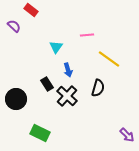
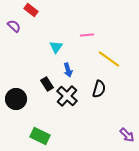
black semicircle: moved 1 px right, 1 px down
green rectangle: moved 3 px down
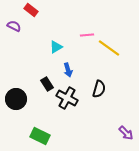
purple semicircle: rotated 16 degrees counterclockwise
cyan triangle: rotated 24 degrees clockwise
yellow line: moved 11 px up
black cross: moved 2 px down; rotated 15 degrees counterclockwise
purple arrow: moved 1 px left, 2 px up
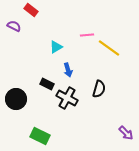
black rectangle: rotated 32 degrees counterclockwise
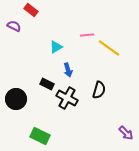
black semicircle: moved 1 px down
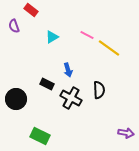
purple semicircle: rotated 136 degrees counterclockwise
pink line: rotated 32 degrees clockwise
cyan triangle: moved 4 px left, 10 px up
black semicircle: rotated 18 degrees counterclockwise
black cross: moved 4 px right
purple arrow: rotated 35 degrees counterclockwise
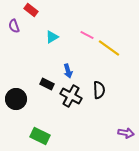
blue arrow: moved 1 px down
black cross: moved 2 px up
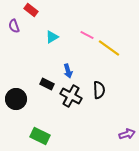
purple arrow: moved 1 px right, 1 px down; rotated 28 degrees counterclockwise
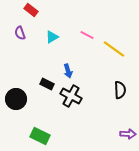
purple semicircle: moved 6 px right, 7 px down
yellow line: moved 5 px right, 1 px down
black semicircle: moved 21 px right
purple arrow: moved 1 px right; rotated 21 degrees clockwise
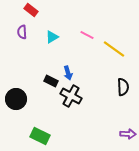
purple semicircle: moved 2 px right, 1 px up; rotated 16 degrees clockwise
blue arrow: moved 2 px down
black rectangle: moved 4 px right, 3 px up
black semicircle: moved 3 px right, 3 px up
